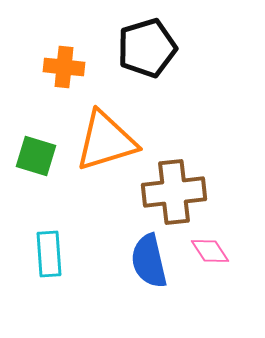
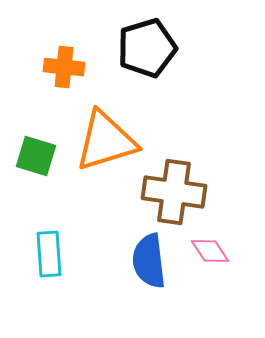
brown cross: rotated 14 degrees clockwise
blue semicircle: rotated 6 degrees clockwise
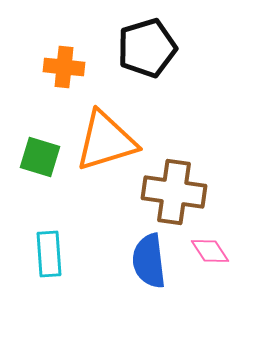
green square: moved 4 px right, 1 px down
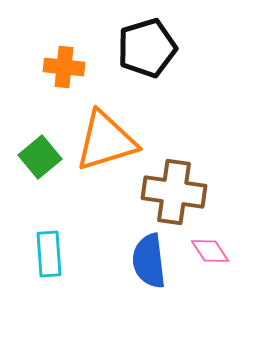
green square: rotated 33 degrees clockwise
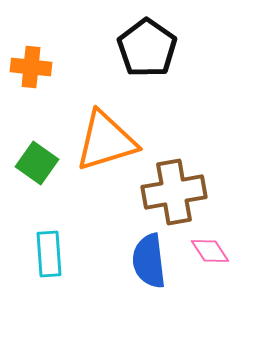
black pentagon: rotated 20 degrees counterclockwise
orange cross: moved 33 px left
green square: moved 3 px left, 6 px down; rotated 15 degrees counterclockwise
brown cross: rotated 18 degrees counterclockwise
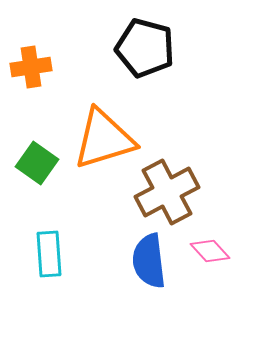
black pentagon: moved 2 px left; rotated 20 degrees counterclockwise
orange cross: rotated 15 degrees counterclockwise
orange triangle: moved 2 px left, 2 px up
brown cross: moved 7 px left; rotated 18 degrees counterclockwise
pink diamond: rotated 9 degrees counterclockwise
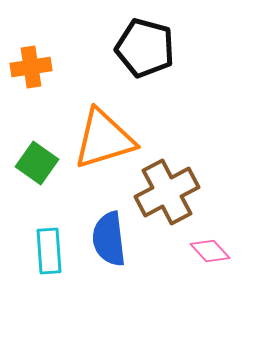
cyan rectangle: moved 3 px up
blue semicircle: moved 40 px left, 22 px up
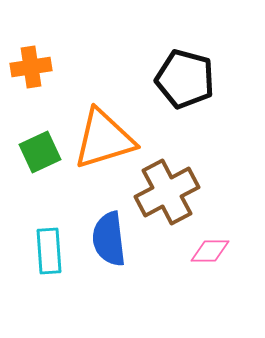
black pentagon: moved 40 px right, 31 px down
green square: moved 3 px right, 11 px up; rotated 30 degrees clockwise
pink diamond: rotated 48 degrees counterclockwise
